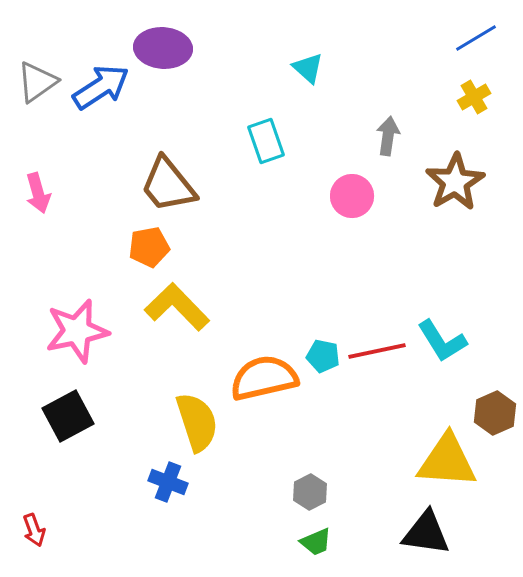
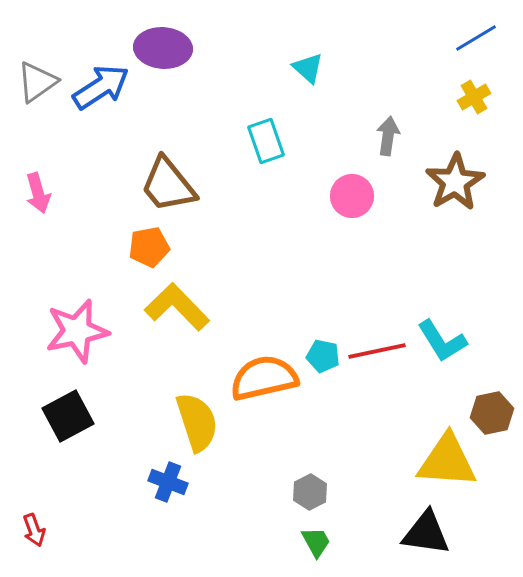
brown hexagon: moved 3 px left; rotated 12 degrees clockwise
green trapezoid: rotated 96 degrees counterclockwise
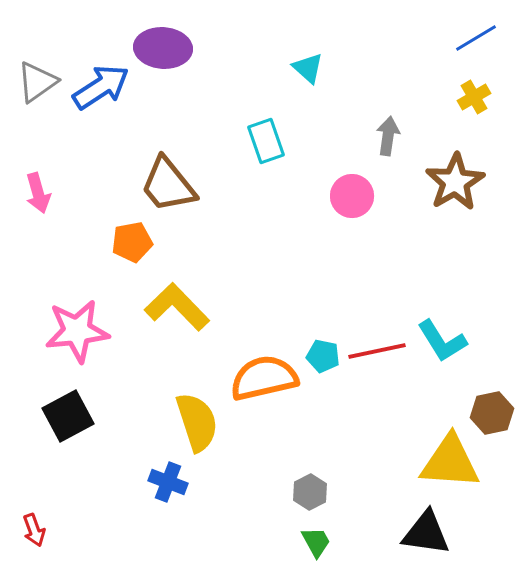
orange pentagon: moved 17 px left, 5 px up
pink star: rotated 6 degrees clockwise
yellow triangle: moved 3 px right, 1 px down
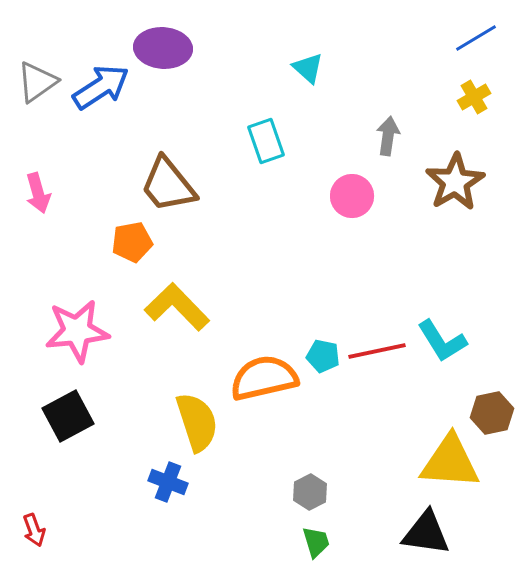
green trapezoid: rotated 12 degrees clockwise
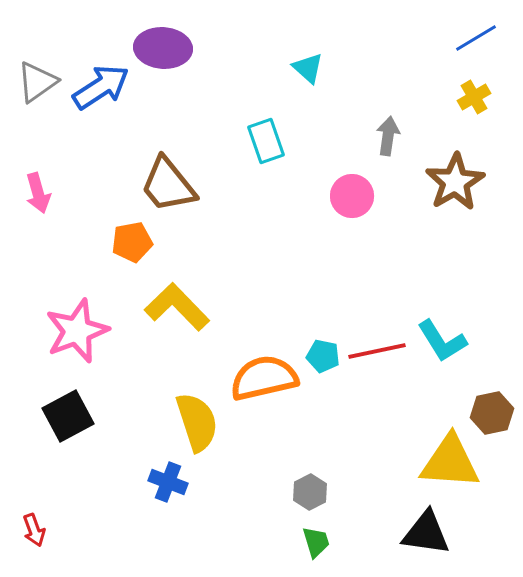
pink star: rotated 14 degrees counterclockwise
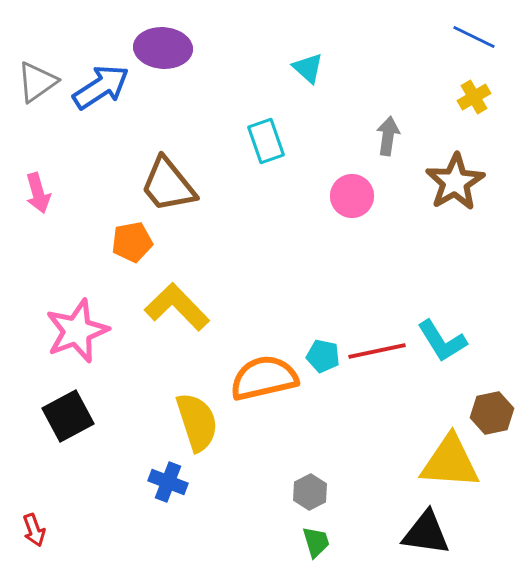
blue line: moved 2 px left, 1 px up; rotated 57 degrees clockwise
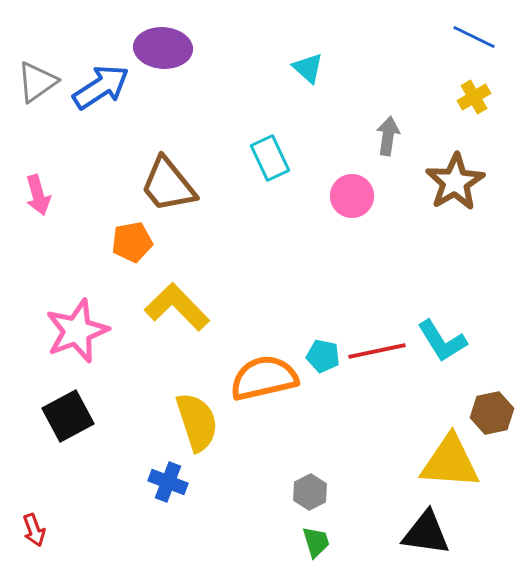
cyan rectangle: moved 4 px right, 17 px down; rotated 6 degrees counterclockwise
pink arrow: moved 2 px down
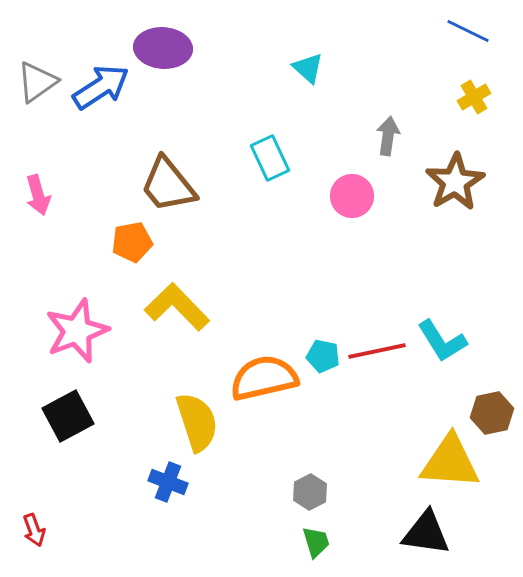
blue line: moved 6 px left, 6 px up
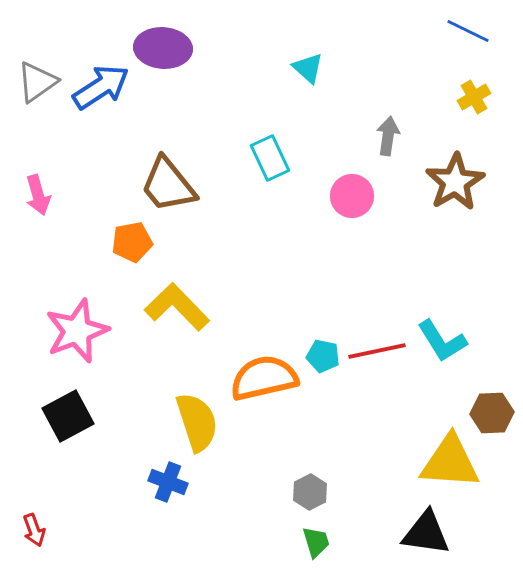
brown hexagon: rotated 9 degrees clockwise
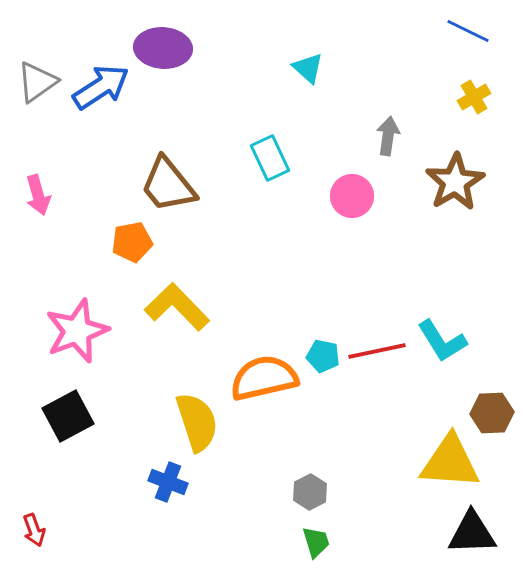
black triangle: moved 46 px right; rotated 10 degrees counterclockwise
